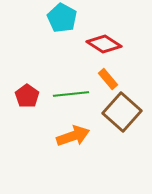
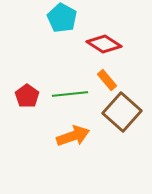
orange rectangle: moved 1 px left, 1 px down
green line: moved 1 px left
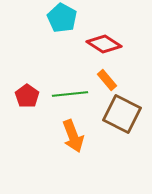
brown square: moved 2 px down; rotated 15 degrees counterclockwise
orange arrow: rotated 88 degrees clockwise
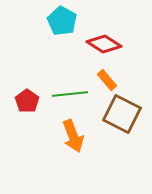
cyan pentagon: moved 3 px down
red pentagon: moved 5 px down
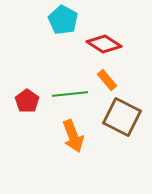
cyan pentagon: moved 1 px right, 1 px up
brown square: moved 3 px down
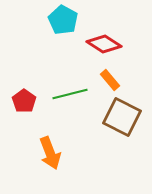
orange rectangle: moved 3 px right
green line: rotated 8 degrees counterclockwise
red pentagon: moved 3 px left
orange arrow: moved 23 px left, 17 px down
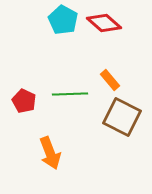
red diamond: moved 21 px up; rotated 8 degrees clockwise
green line: rotated 12 degrees clockwise
red pentagon: rotated 10 degrees counterclockwise
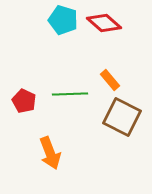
cyan pentagon: rotated 12 degrees counterclockwise
